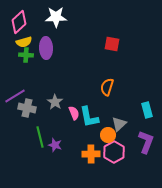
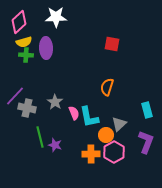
purple line: rotated 15 degrees counterclockwise
orange circle: moved 2 px left
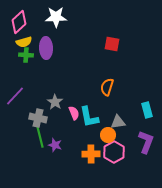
gray cross: moved 11 px right, 10 px down
gray triangle: moved 1 px left, 2 px up; rotated 35 degrees clockwise
orange circle: moved 2 px right
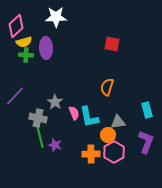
pink diamond: moved 3 px left, 4 px down
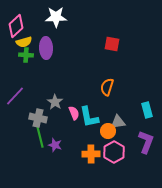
orange circle: moved 4 px up
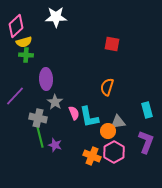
purple ellipse: moved 31 px down
orange cross: moved 1 px right, 2 px down; rotated 24 degrees clockwise
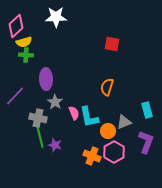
gray triangle: moved 6 px right; rotated 14 degrees counterclockwise
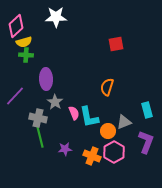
red square: moved 4 px right; rotated 21 degrees counterclockwise
purple star: moved 10 px right, 4 px down; rotated 24 degrees counterclockwise
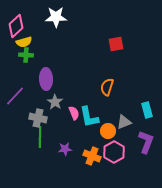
green line: rotated 15 degrees clockwise
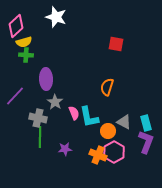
white star: rotated 20 degrees clockwise
red square: rotated 21 degrees clockwise
cyan rectangle: moved 1 px left, 13 px down
gray triangle: rotated 49 degrees clockwise
orange cross: moved 6 px right, 1 px up
